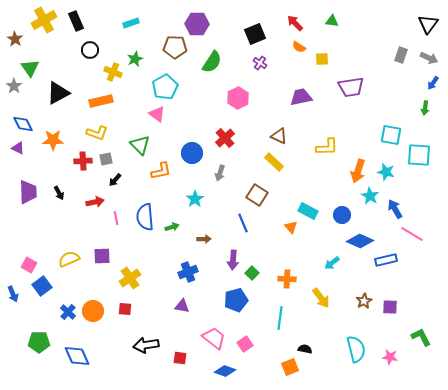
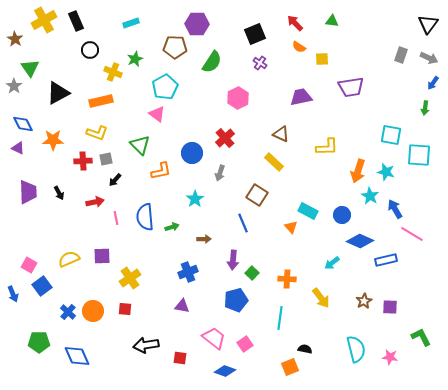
brown triangle at (279, 136): moved 2 px right, 2 px up
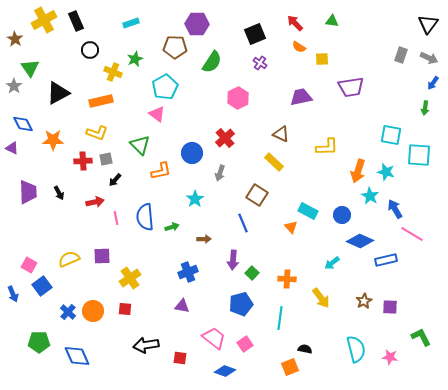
purple triangle at (18, 148): moved 6 px left
blue pentagon at (236, 300): moved 5 px right, 4 px down
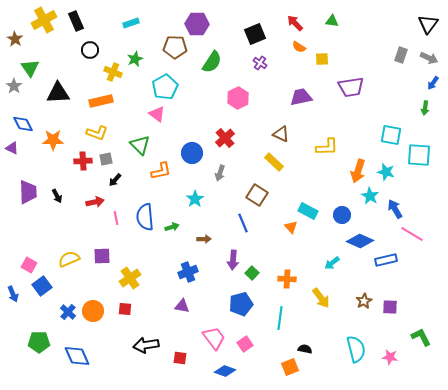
black triangle at (58, 93): rotated 25 degrees clockwise
black arrow at (59, 193): moved 2 px left, 3 px down
pink trapezoid at (214, 338): rotated 15 degrees clockwise
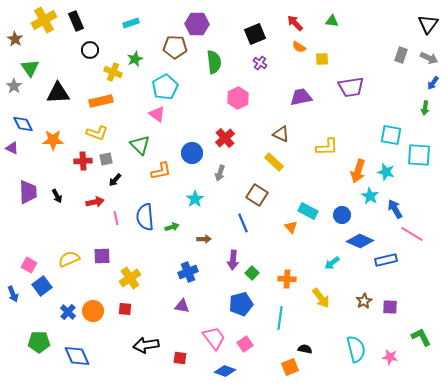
green semicircle at (212, 62): moved 2 px right; rotated 40 degrees counterclockwise
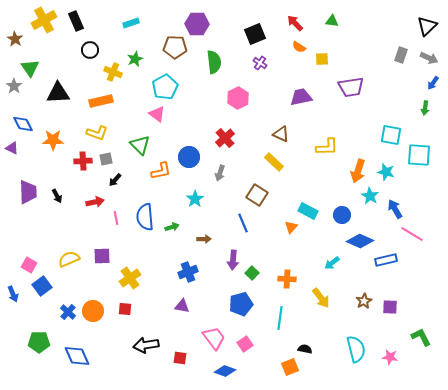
black triangle at (428, 24): moved 1 px left, 2 px down; rotated 10 degrees clockwise
blue circle at (192, 153): moved 3 px left, 4 px down
orange triangle at (291, 227): rotated 24 degrees clockwise
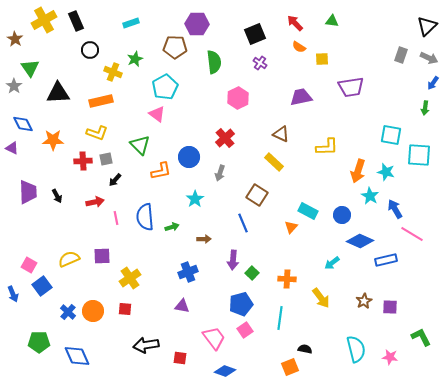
pink square at (245, 344): moved 14 px up
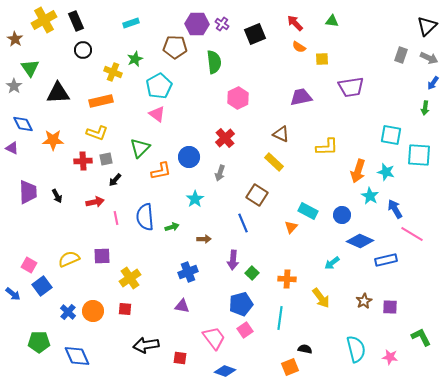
black circle at (90, 50): moved 7 px left
purple cross at (260, 63): moved 38 px left, 39 px up
cyan pentagon at (165, 87): moved 6 px left, 1 px up
green triangle at (140, 145): moved 3 px down; rotated 30 degrees clockwise
blue arrow at (13, 294): rotated 28 degrees counterclockwise
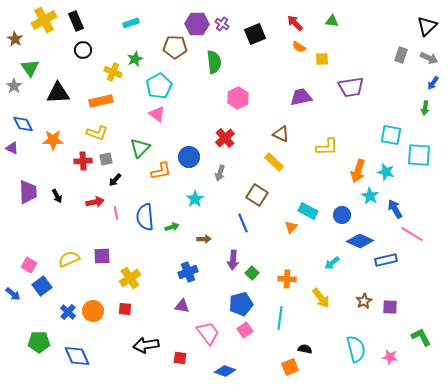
pink line at (116, 218): moved 5 px up
pink trapezoid at (214, 338): moved 6 px left, 5 px up
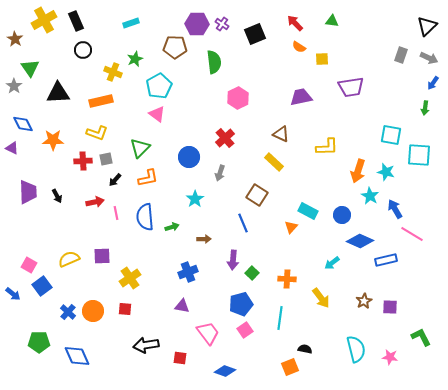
orange L-shape at (161, 171): moved 13 px left, 7 px down
